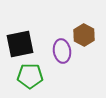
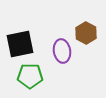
brown hexagon: moved 2 px right, 2 px up
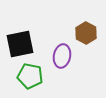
purple ellipse: moved 5 px down; rotated 20 degrees clockwise
green pentagon: rotated 10 degrees clockwise
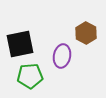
green pentagon: rotated 15 degrees counterclockwise
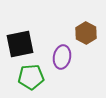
purple ellipse: moved 1 px down
green pentagon: moved 1 px right, 1 px down
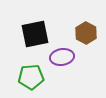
black square: moved 15 px right, 10 px up
purple ellipse: rotated 70 degrees clockwise
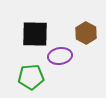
black square: rotated 12 degrees clockwise
purple ellipse: moved 2 px left, 1 px up
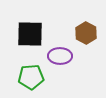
black square: moved 5 px left
purple ellipse: rotated 10 degrees clockwise
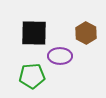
black square: moved 4 px right, 1 px up
green pentagon: moved 1 px right, 1 px up
